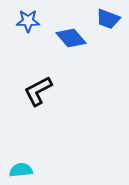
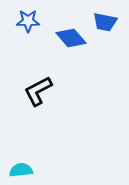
blue trapezoid: moved 3 px left, 3 px down; rotated 10 degrees counterclockwise
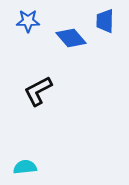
blue trapezoid: moved 1 px up; rotated 80 degrees clockwise
cyan semicircle: moved 4 px right, 3 px up
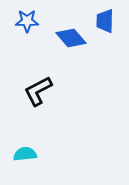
blue star: moved 1 px left
cyan semicircle: moved 13 px up
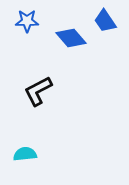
blue trapezoid: rotated 35 degrees counterclockwise
